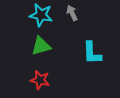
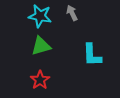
cyan star: moved 1 px left, 1 px down
cyan L-shape: moved 2 px down
red star: rotated 24 degrees clockwise
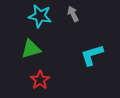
gray arrow: moved 1 px right, 1 px down
green triangle: moved 10 px left, 3 px down
cyan L-shape: rotated 75 degrees clockwise
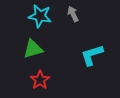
green triangle: moved 2 px right
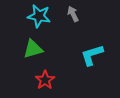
cyan star: moved 1 px left
red star: moved 5 px right
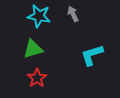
red star: moved 8 px left, 2 px up
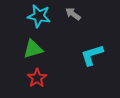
gray arrow: rotated 28 degrees counterclockwise
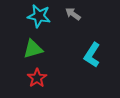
cyan L-shape: rotated 40 degrees counterclockwise
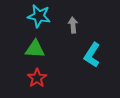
gray arrow: moved 11 px down; rotated 49 degrees clockwise
green triangle: moved 2 px right; rotated 20 degrees clockwise
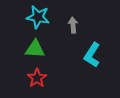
cyan star: moved 1 px left, 1 px down
